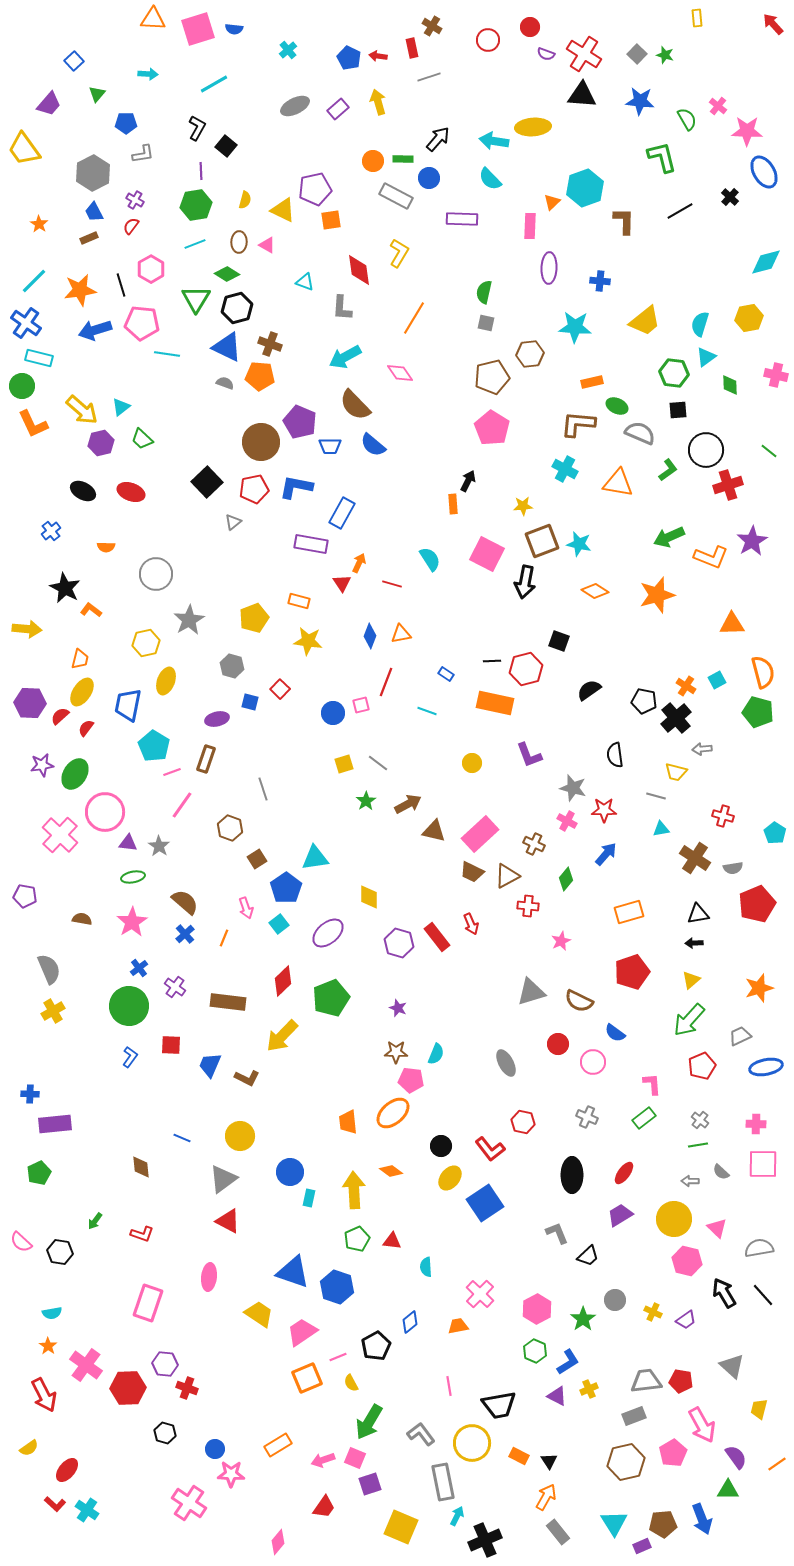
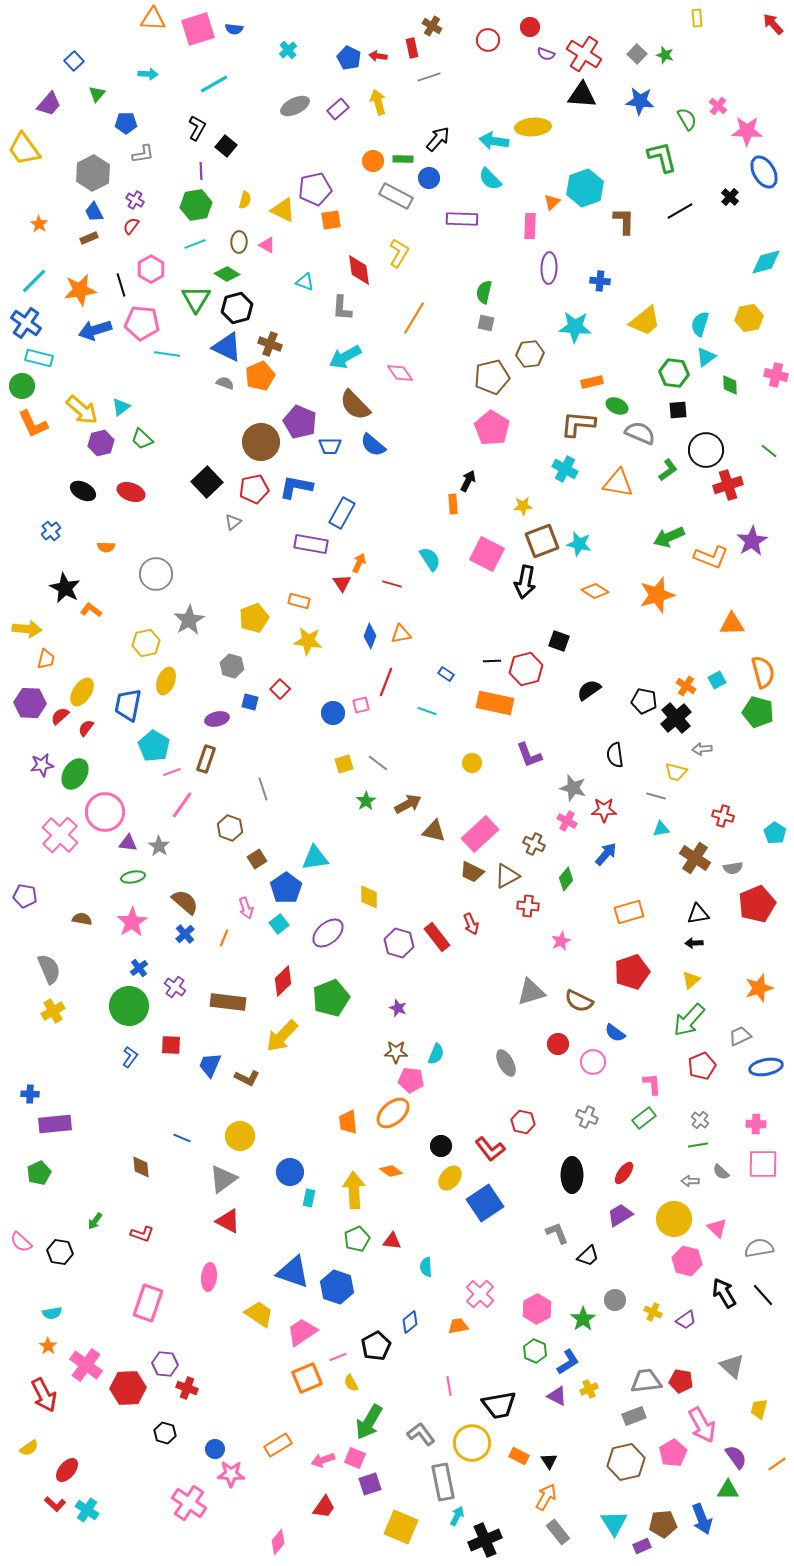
orange pentagon at (260, 376): rotated 28 degrees counterclockwise
orange trapezoid at (80, 659): moved 34 px left
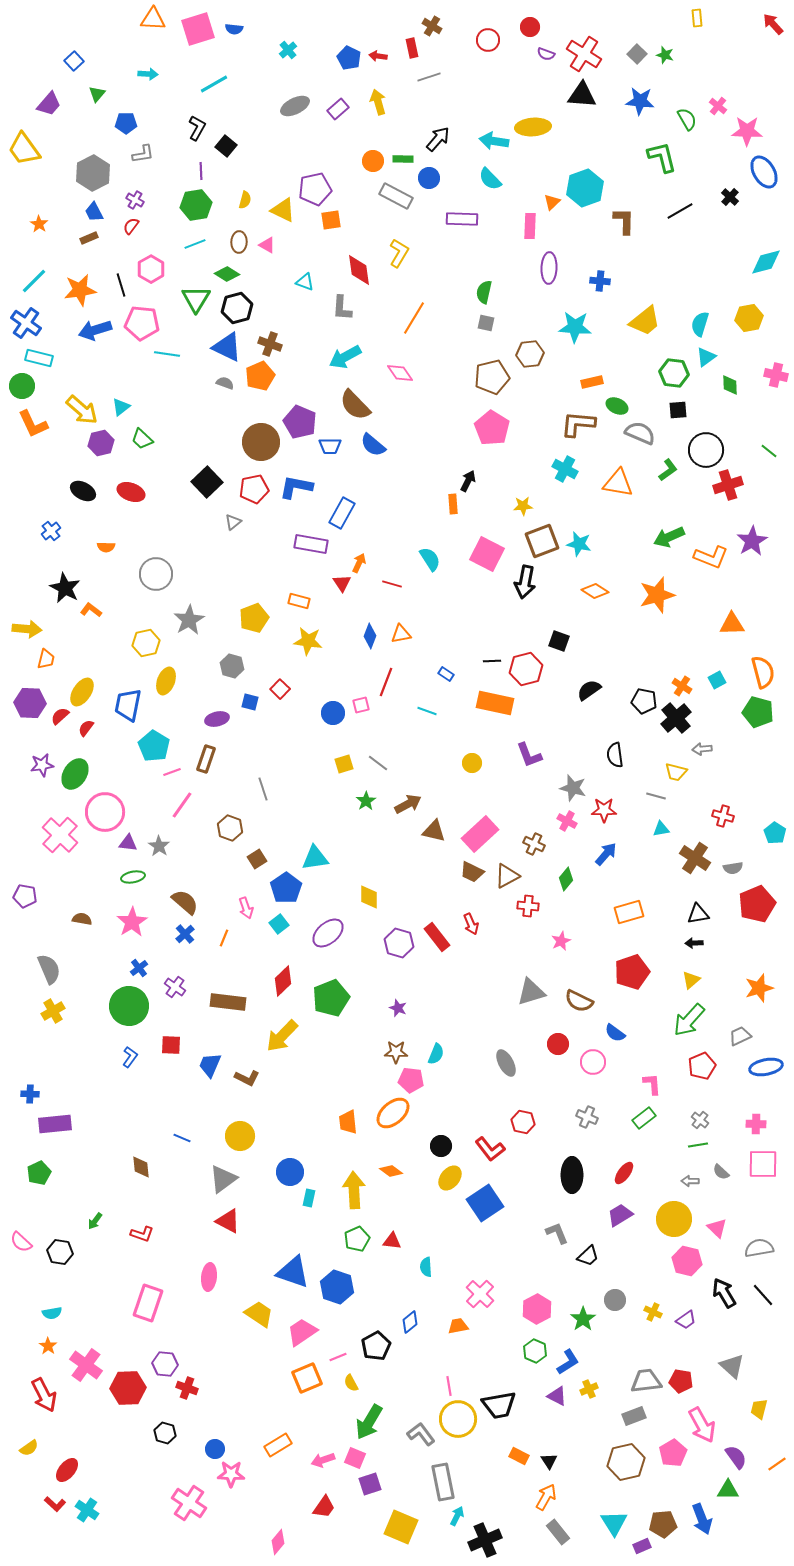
orange cross at (686, 686): moved 4 px left
yellow circle at (472, 1443): moved 14 px left, 24 px up
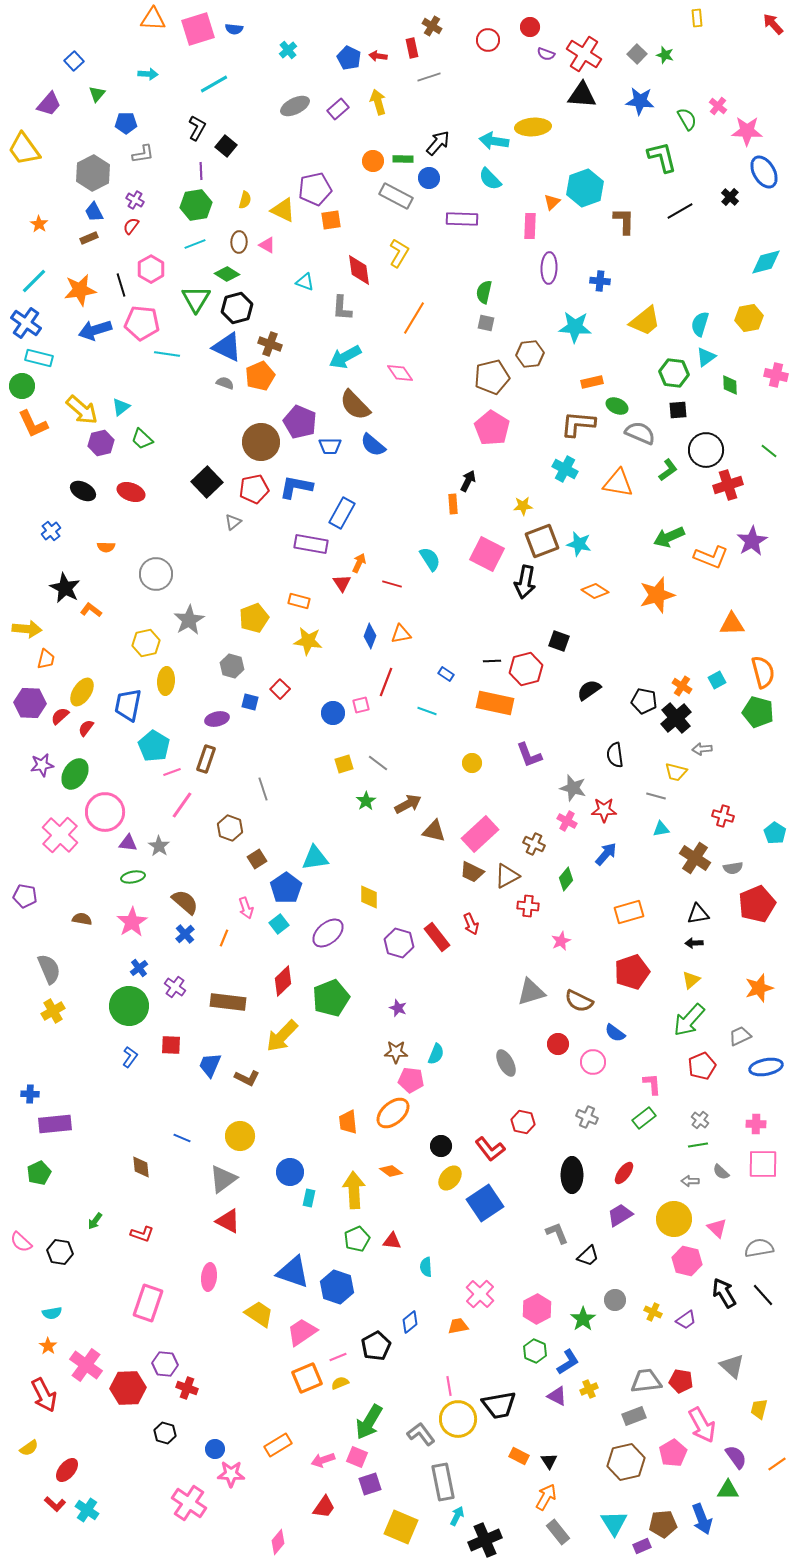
black arrow at (438, 139): moved 4 px down
yellow ellipse at (166, 681): rotated 16 degrees counterclockwise
yellow semicircle at (351, 1383): moved 11 px left; rotated 96 degrees clockwise
pink square at (355, 1458): moved 2 px right, 1 px up
